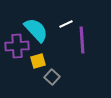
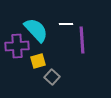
white line: rotated 24 degrees clockwise
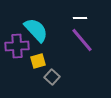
white line: moved 14 px right, 6 px up
purple line: rotated 36 degrees counterclockwise
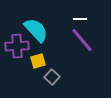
white line: moved 1 px down
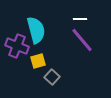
cyan semicircle: rotated 28 degrees clockwise
purple cross: rotated 25 degrees clockwise
